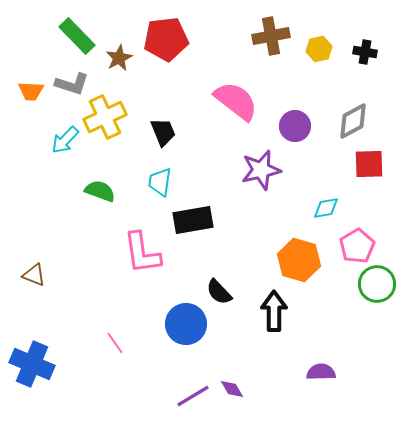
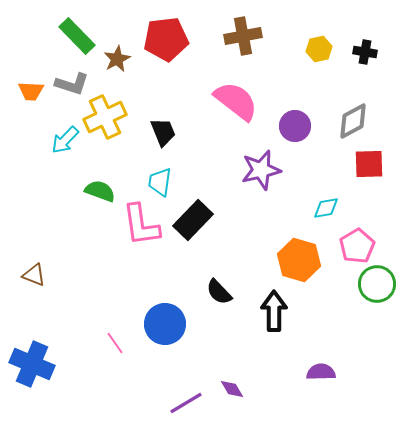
brown cross: moved 28 px left
brown star: moved 2 px left, 1 px down
black rectangle: rotated 36 degrees counterclockwise
pink L-shape: moved 1 px left, 28 px up
blue circle: moved 21 px left
purple line: moved 7 px left, 7 px down
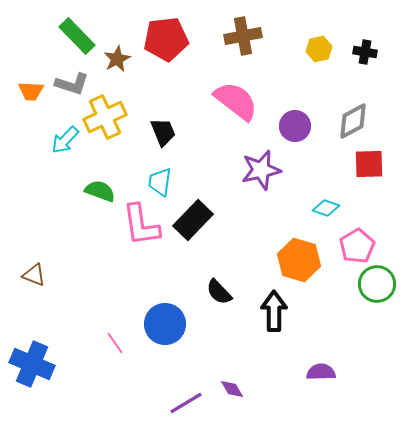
cyan diamond: rotated 28 degrees clockwise
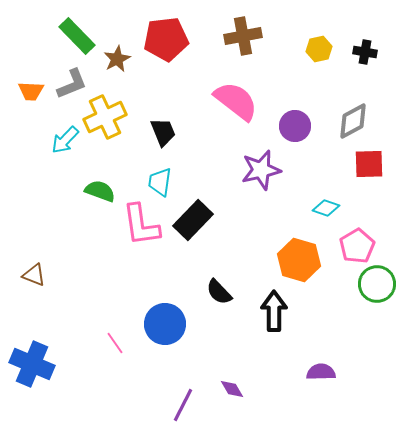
gray L-shape: rotated 40 degrees counterclockwise
purple line: moved 3 px left, 2 px down; rotated 32 degrees counterclockwise
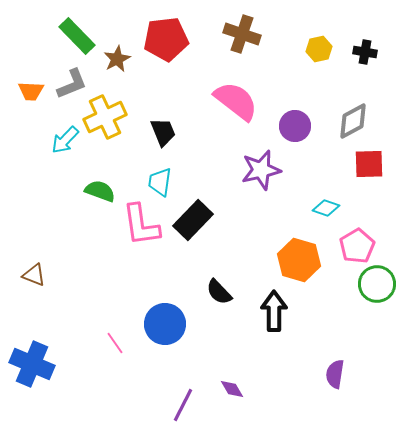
brown cross: moved 1 px left, 2 px up; rotated 30 degrees clockwise
purple semicircle: moved 14 px right, 2 px down; rotated 80 degrees counterclockwise
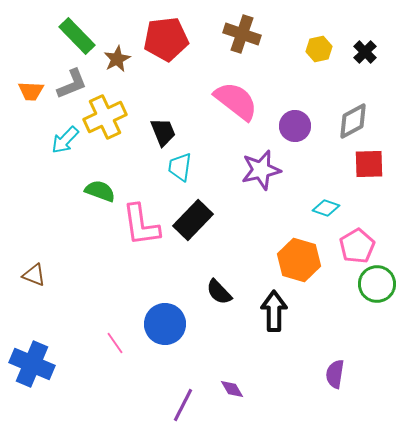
black cross: rotated 35 degrees clockwise
cyan trapezoid: moved 20 px right, 15 px up
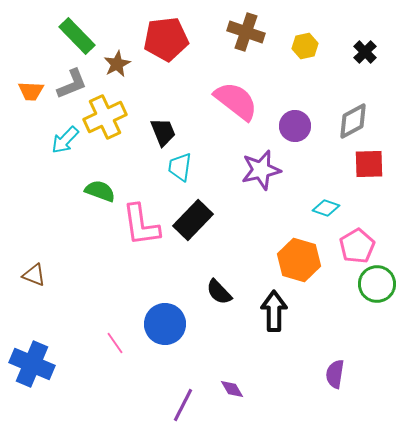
brown cross: moved 4 px right, 2 px up
yellow hexagon: moved 14 px left, 3 px up
brown star: moved 5 px down
